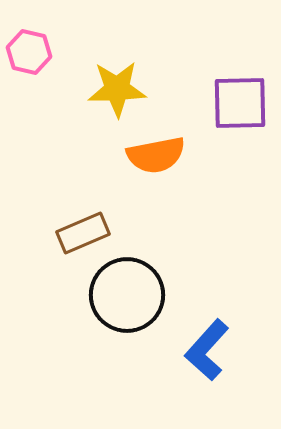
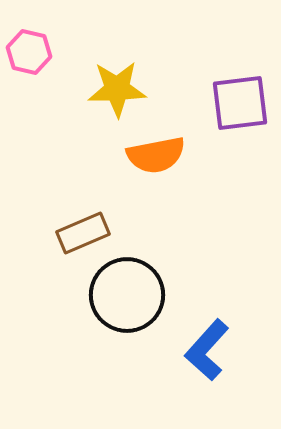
purple square: rotated 6 degrees counterclockwise
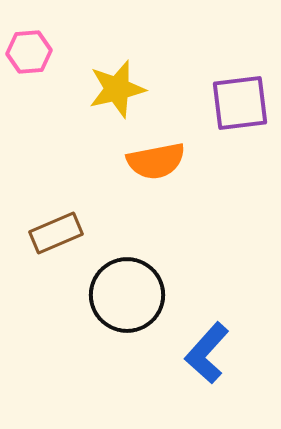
pink hexagon: rotated 18 degrees counterclockwise
yellow star: rotated 12 degrees counterclockwise
orange semicircle: moved 6 px down
brown rectangle: moved 27 px left
blue L-shape: moved 3 px down
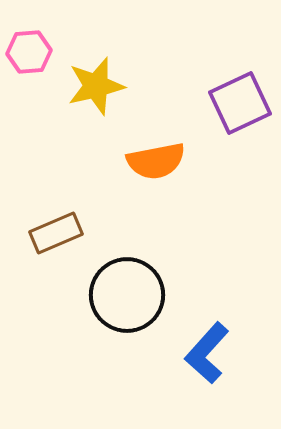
yellow star: moved 21 px left, 3 px up
purple square: rotated 18 degrees counterclockwise
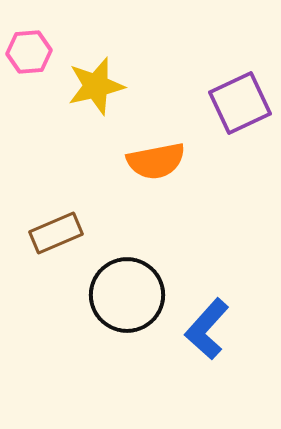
blue L-shape: moved 24 px up
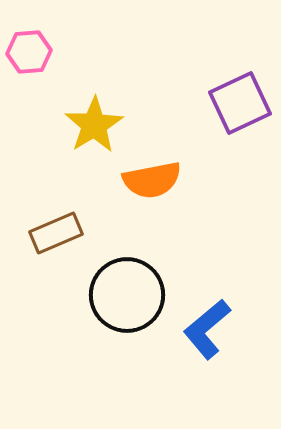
yellow star: moved 2 px left, 39 px down; rotated 18 degrees counterclockwise
orange semicircle: moved 4 px left, 19 px down
blue L-shape: rotated 8 degrees clockwise
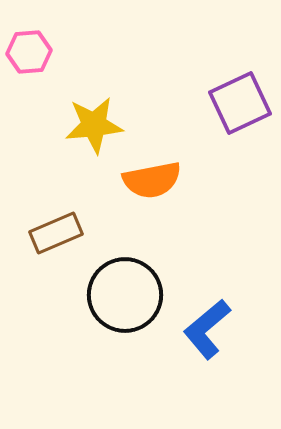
yellow star: rotated 26 degrees clockwise
black circle: moved 2 px left
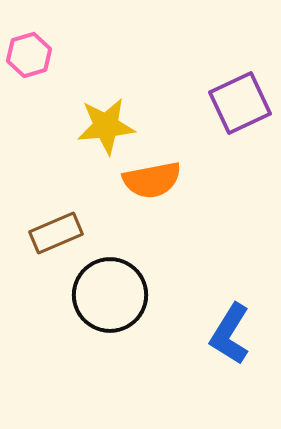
pink hexagon: moved 3 px down; rotated 12 degrees counterclockwise
yellow star: moved 12 px right, 1 px down
black circle: moved 15 px left
blue L-shape: moved 23 px right, 5 px down; rotated 18 degrees counterclockwise
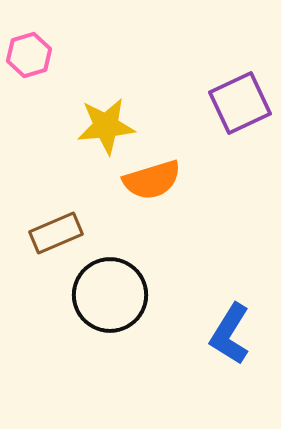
orange semicircle: rotated 6 degrees counterclockwise
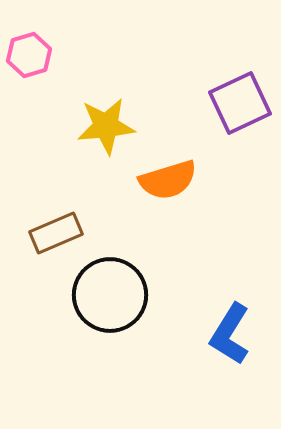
orange semicircle: moved 16 px right
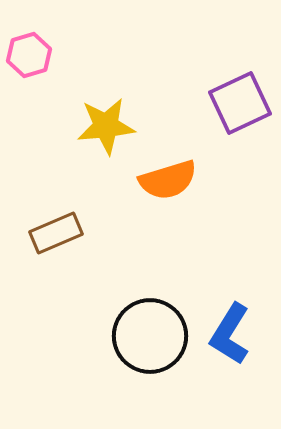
black circle: moved 40 px right, 41 px down
